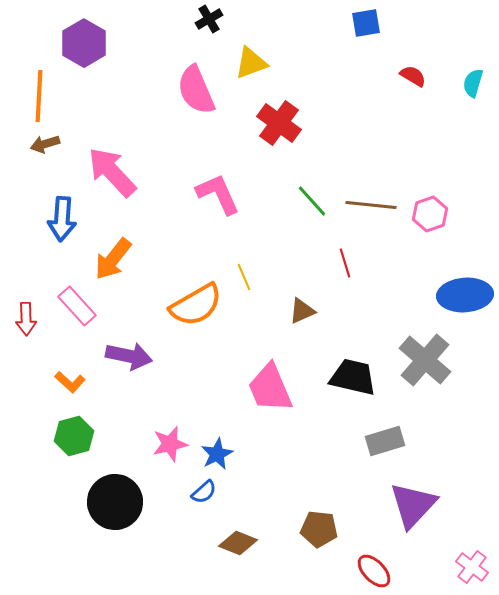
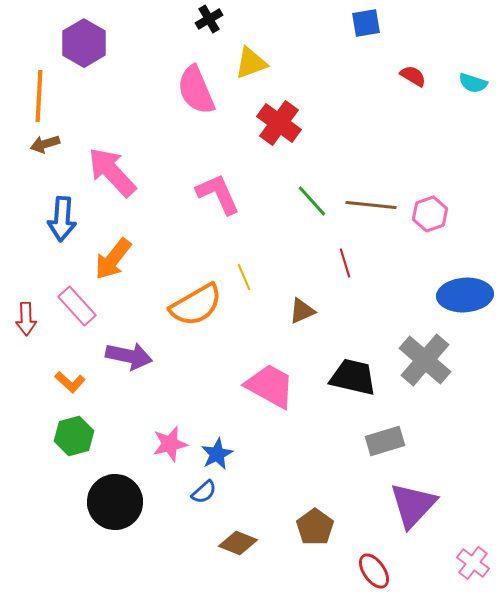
cyan semicircle: rotated 88 degrees counterclockwise
pink trapezoid: moved 2 px up; rotated 142 degrees clockwise
brown pentagon: moved 4 px left, 2 px up; rotated 30 degrees clockwise
pink cross: moved 1 px right, 4 px up
red ellipse: rotated 9 degrees clockwise
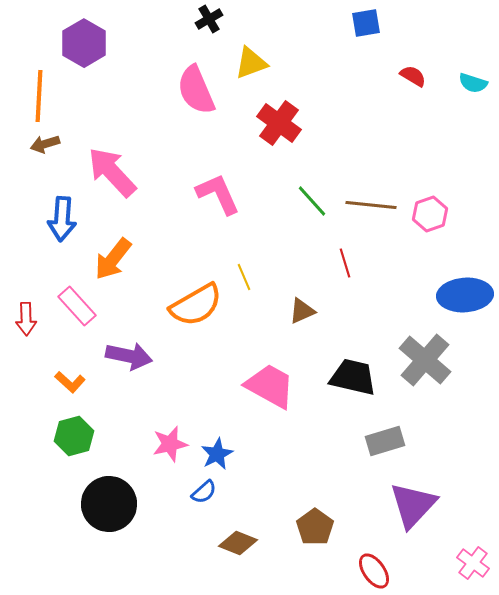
black circle: moved 6 px left, 2 px down
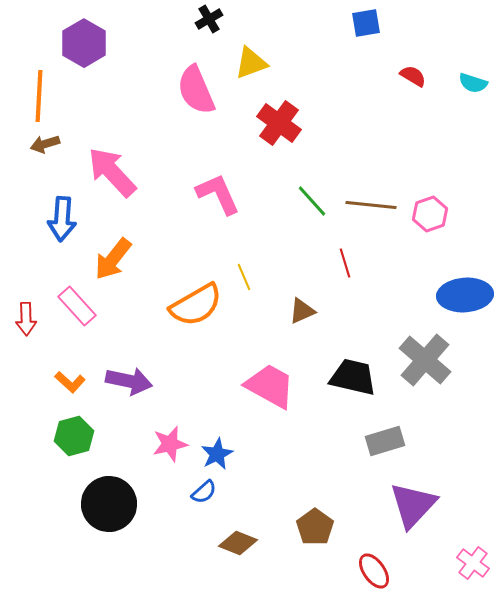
purple arrow: moved 25 px down
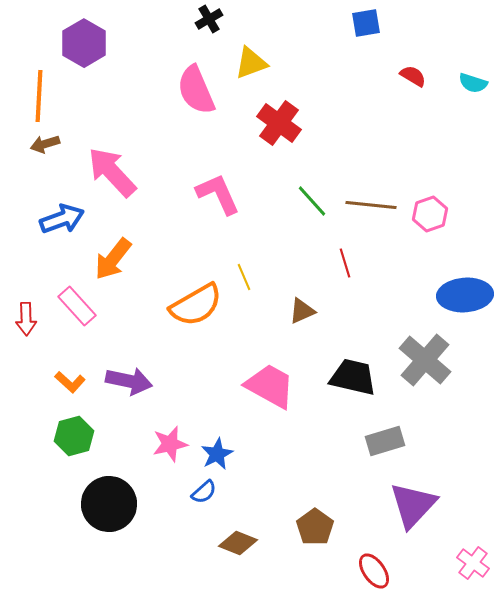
blue arrow: rotated 114 degrees counterclockwise
